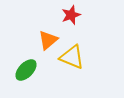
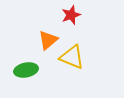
green ellipse: rotated 35 degrees clockwise
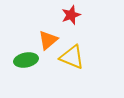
green ellipse: moved 10 px up
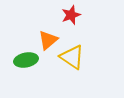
yellow triangle: rotated 12 degrees clockwise
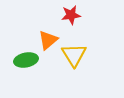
red star: rotated 12 degrees clockwise
yellow triangle: moved 2 px right, 2 px up; rotated 24 degrees clockwise
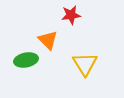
orange triangle: rotated 35 degrees counterclockwise
yellow triangle: moved 11 px right, 9 px down
